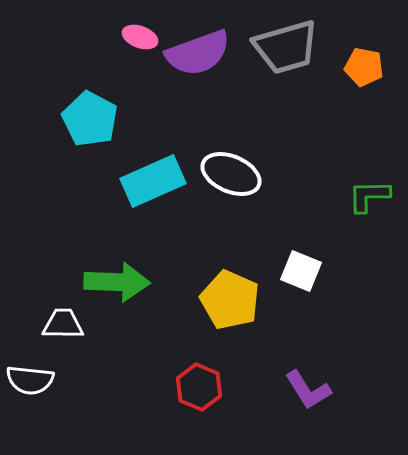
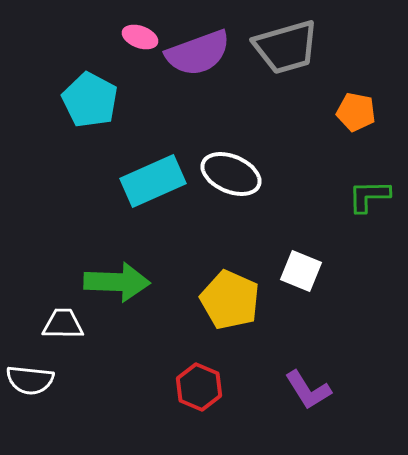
orange pentagon: moved 8 px left, 45 px down
cyan pentagon: moved 19 px up
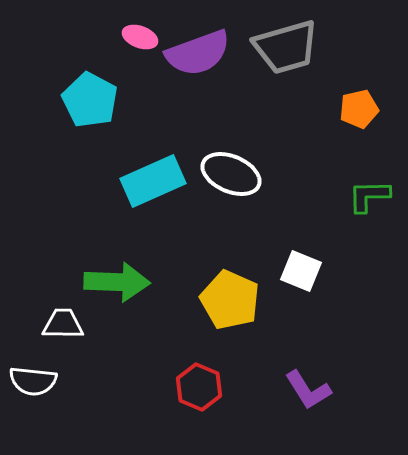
orange pentagon: moved 3 px right, 3 px up; rotated 24 degrees counterclockwise
white semicircle: moved 3 px right, 1 px down
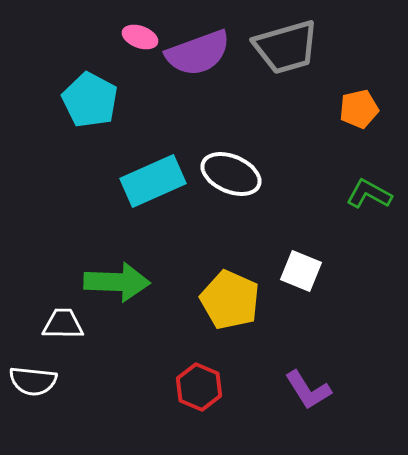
green L-shape: moved 2 px up; rotated 30 degrees clockwise
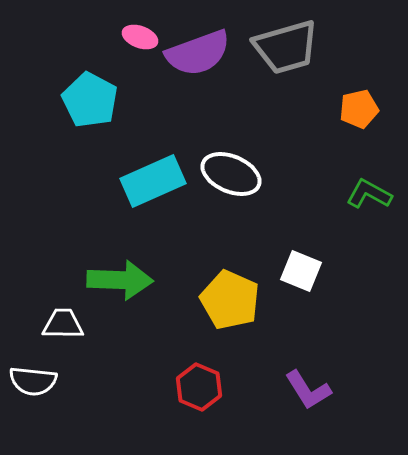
green arrow: moved 3 px right, 2 px up
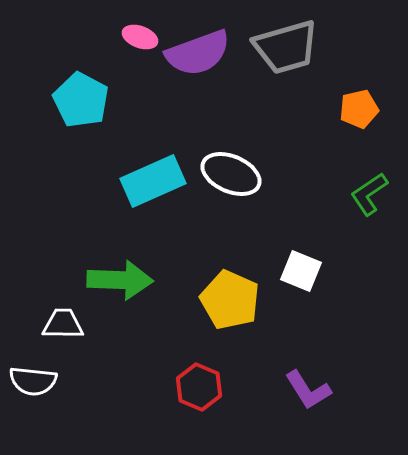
cyan pentagon: moved 9 px left
green L-shape: rotated 63 degrees counterclockwise
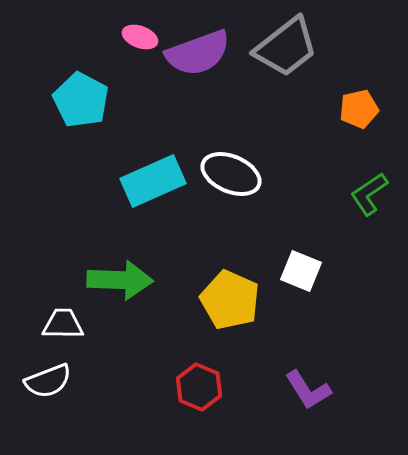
gray trapezoid: rotated 22 degrees counterclockwise
white semicircle: moved 15 px right; rotated 27 degrees counterclockwise
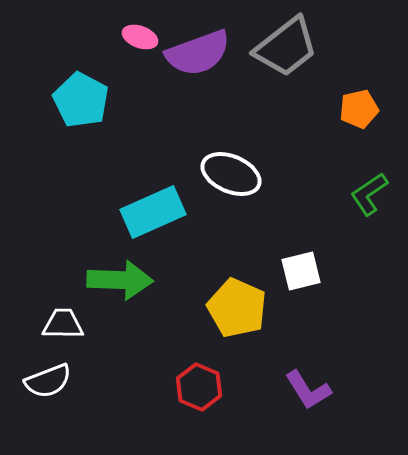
cyan rectangle: moved 31 px down
white square: rotated 36 degrees counterclockwise
yellow pentagon: moved 7 px right, 8 px down
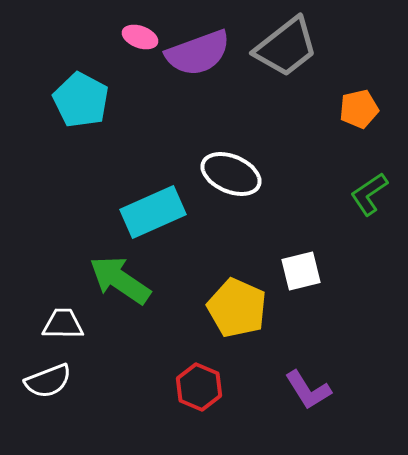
green arrow: rotated 148 degrees counterclockwise
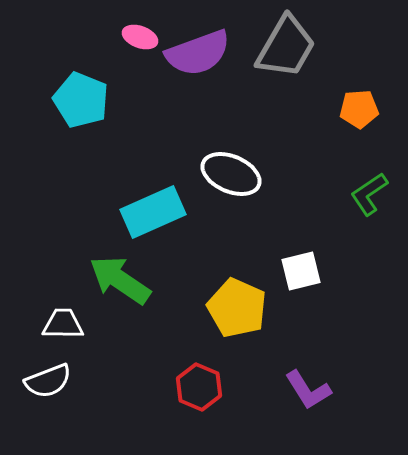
gray trapezoid: rotated 22 degrees counterclockwise
cyan pentagon: rotated 6 degrees counterclockwise
orange pentagon: rotated 9 degrees clockwise
